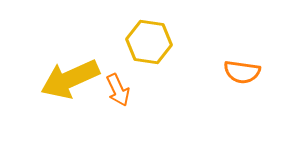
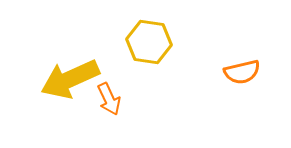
orange semicircle: rotated 21 degrees counterclockwise
orange arrow: moved 9 px left, 9 px down
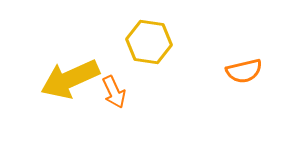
orange semicircle: moved 2 px right, 1 px up
orange arrow: moved 5 px right, 7 px up
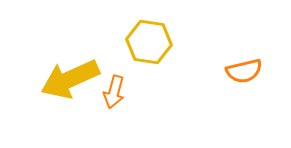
orange arrow: rotated 40 degrees clockwise
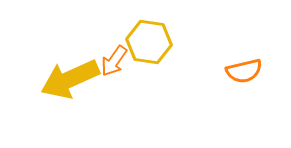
orange arrow: moved 31 px up; rotated 20 degrees clockwise
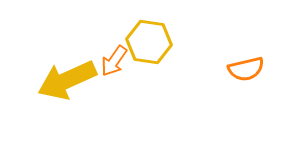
orange semicircle: moved 2 px right, 2 px up
yellow arrow: moved 3 px left, 1 px down
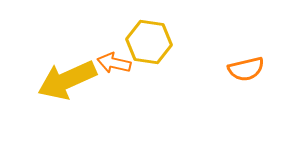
orange arrow: moved 2 px down; rotated 68 degrees clockwise
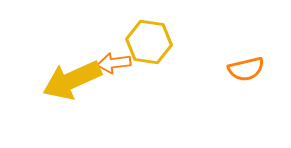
orange arrow: rotated 20 degrees counterclockwise
yellow arrow: moved 5 px right
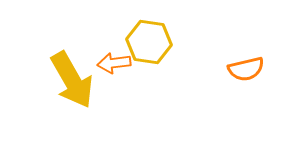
yellow arrow: rotated 96 degrees counterclockwise
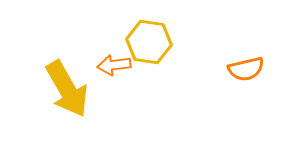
orange arrow: moved 2 px down
yellow arrow: moved 5 px left, 9 px down
